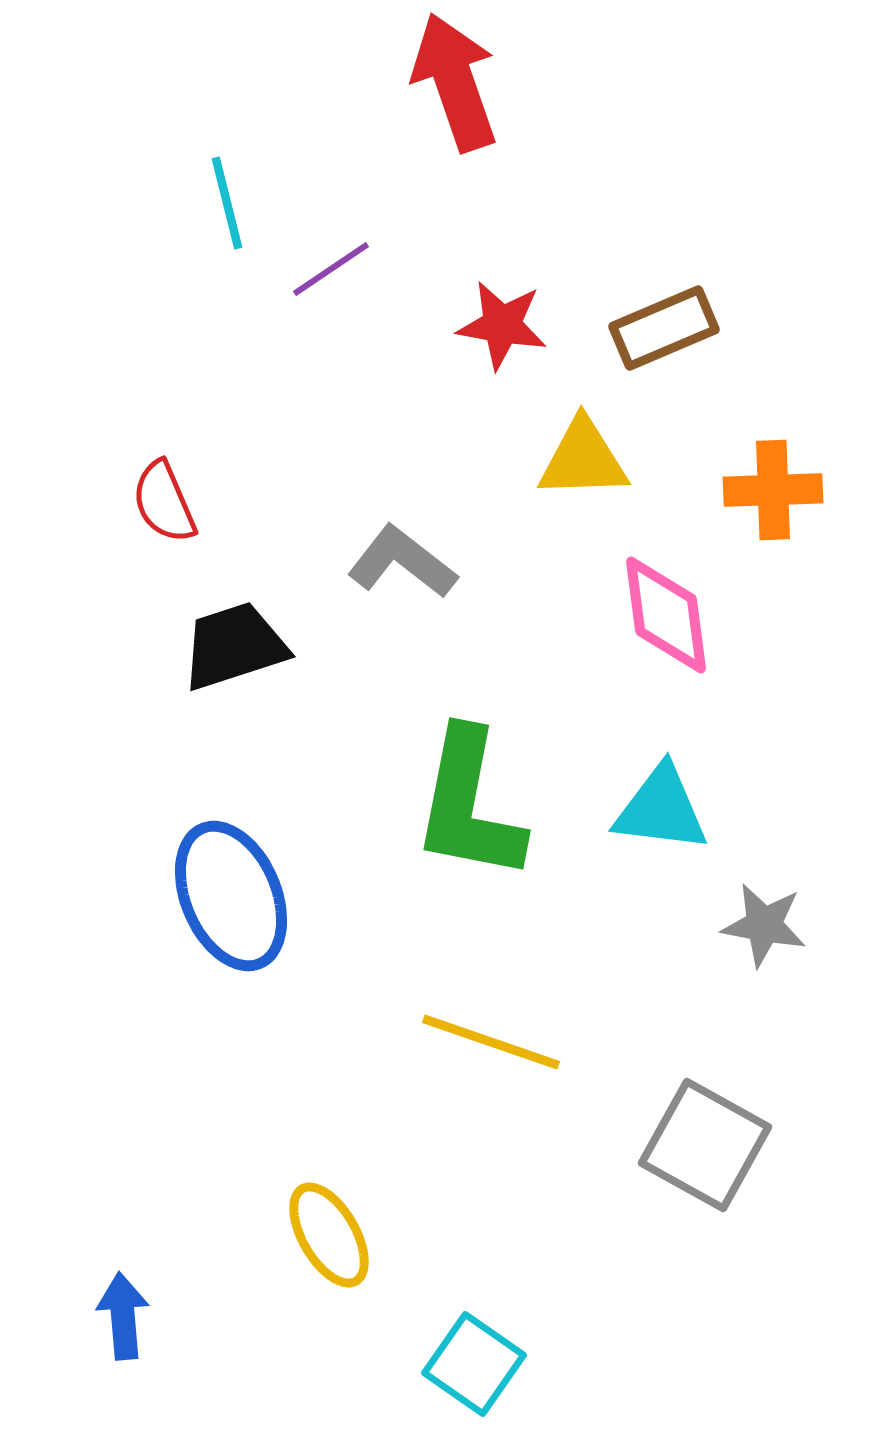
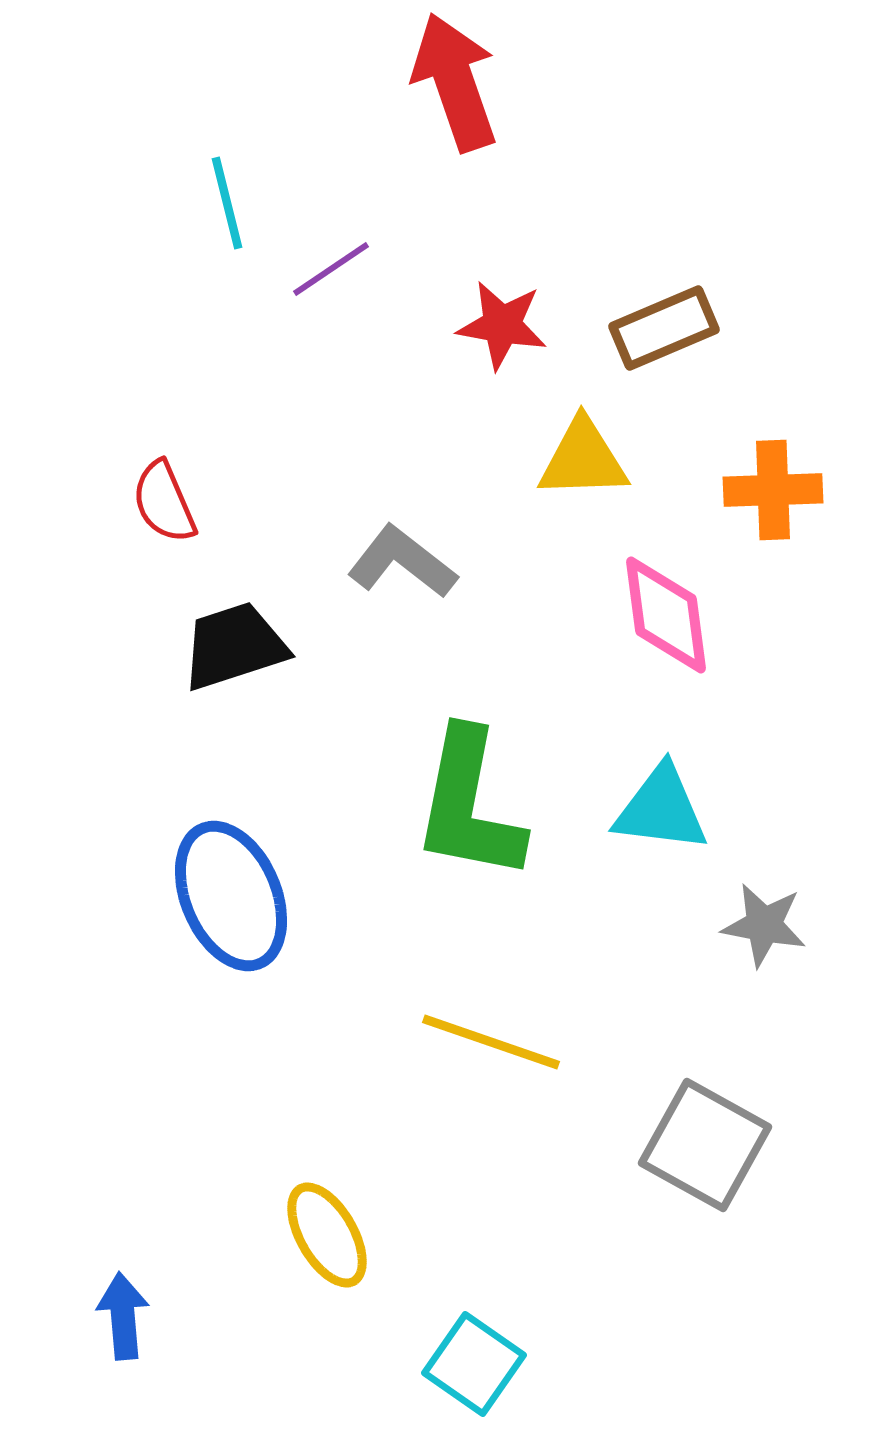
yellow ellipse: moved 2 px left
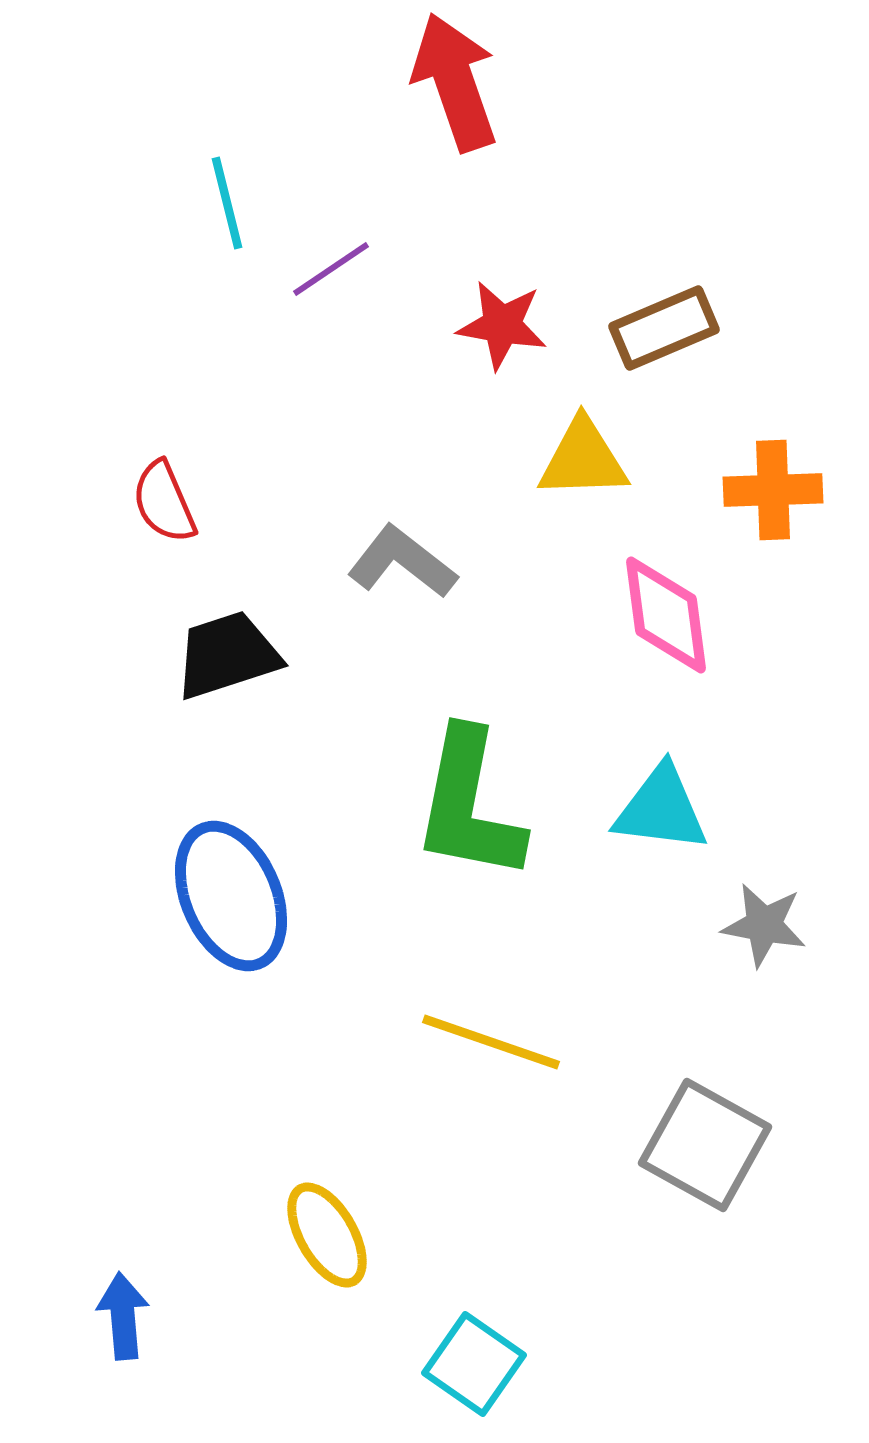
black trapezoid: moved 7 px left, 9 px down
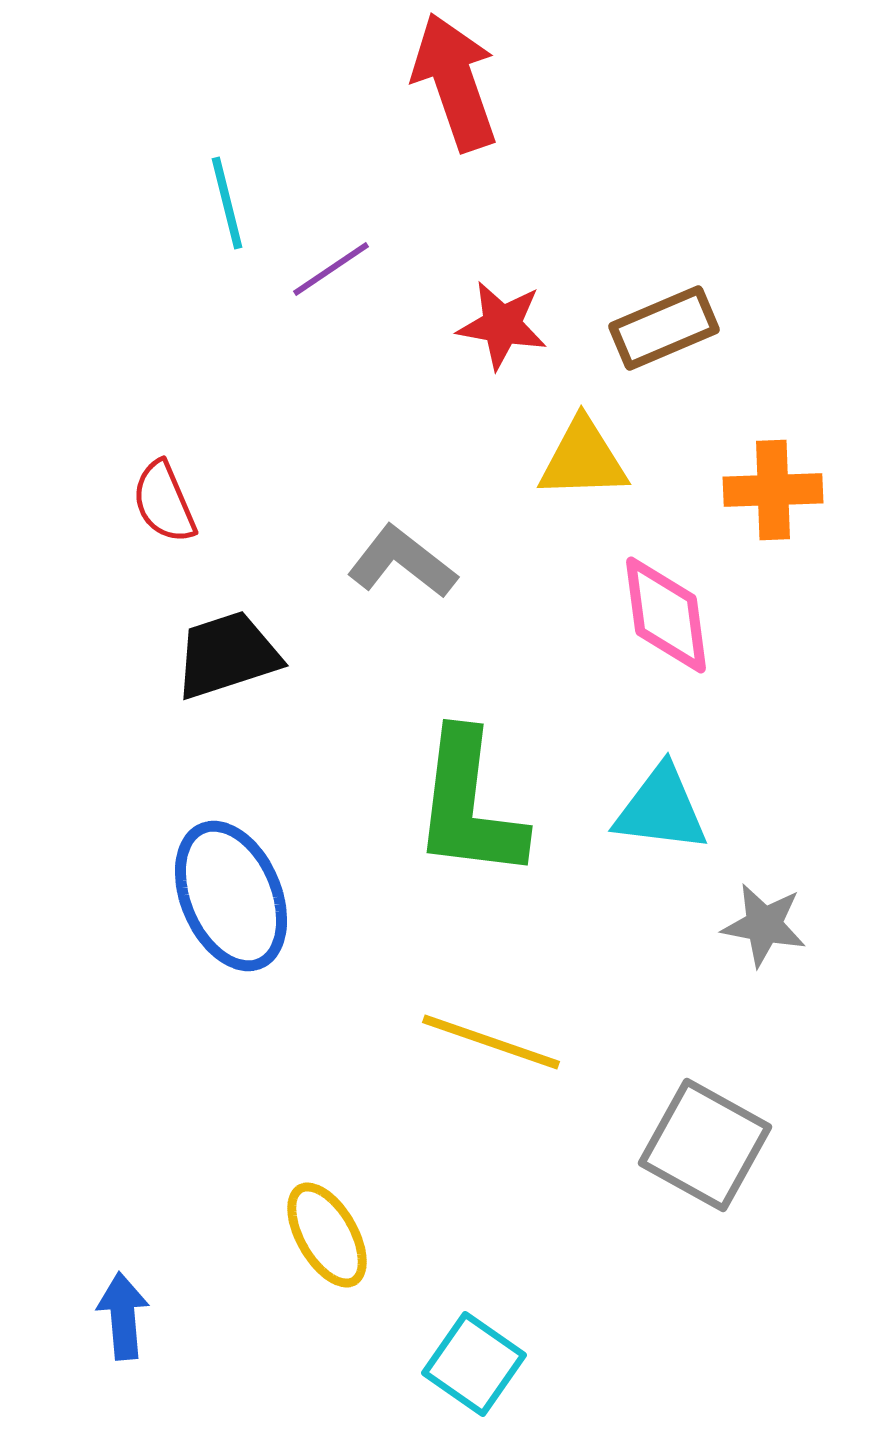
green L-shape: rotated 4 degrees counterclockwise
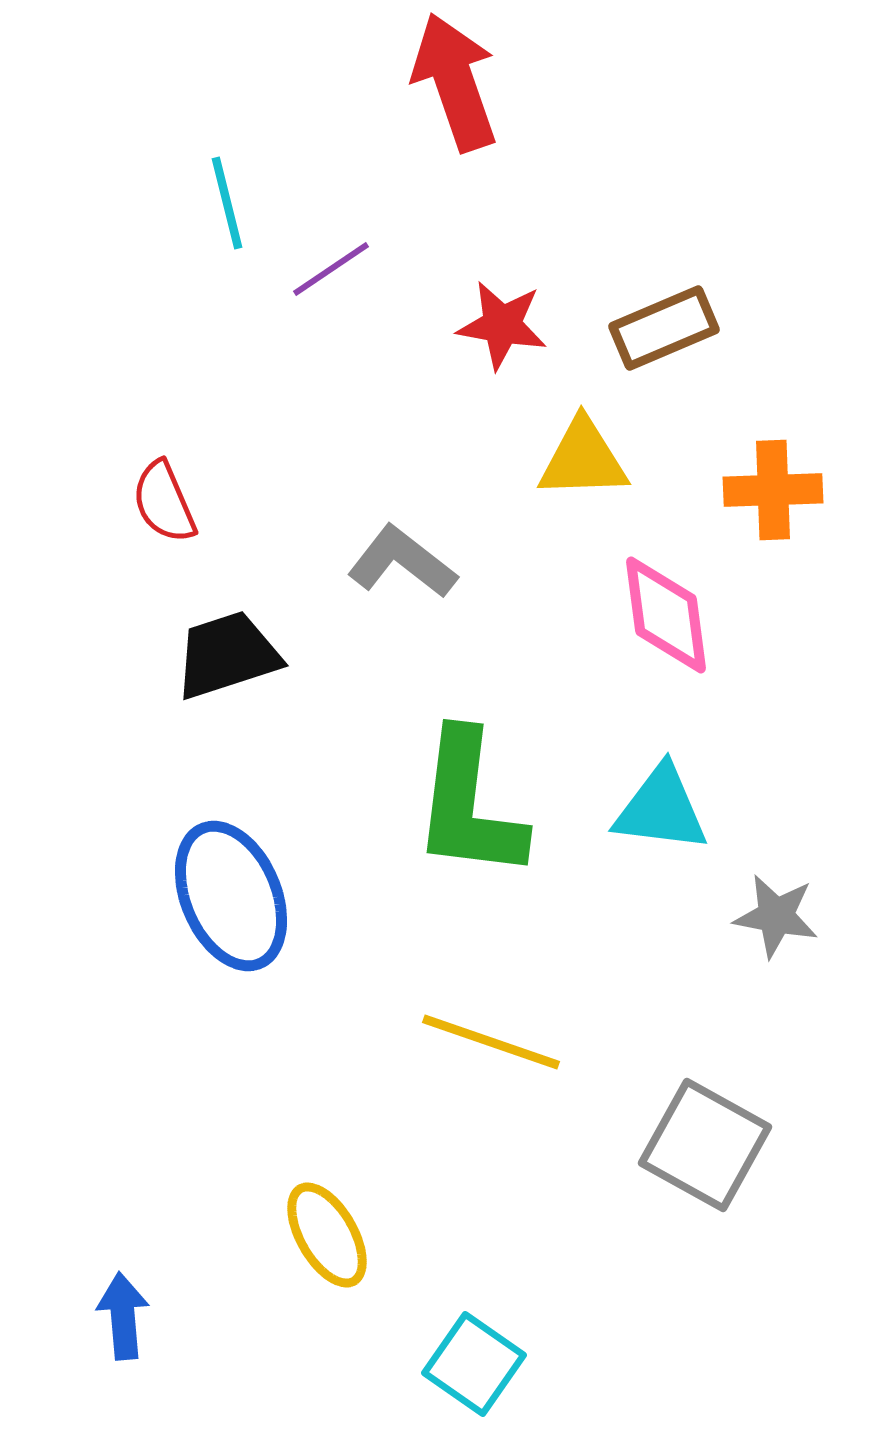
gray star: moved 12 px right, 9 px up
